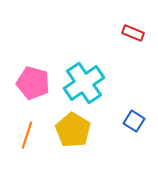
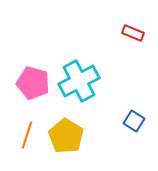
cyan cross: moved 5 px left, 2 px up; rotated 6 degrees clockwise
yellow pentagon: moved 7 px left, 6 px down
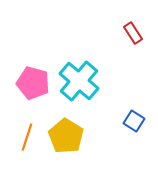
red rectangle: rotated 35 degrees clockwise
cyan cross: rotated 21 degrees counterclockwise
orange line: moved 2 px down
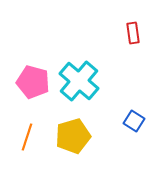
red rectangle: rotated 25 degrees clockwise
pink pentagon: moved 1 px up
yellow pentagon: moved 7 px right; rotated 24 degrees clockwise
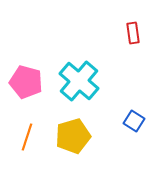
pink pentagon: moved 7 px left
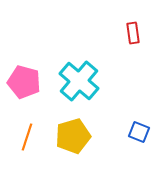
pink pentagon: moved 2 px left
blue square: moved 5 px right, 11 px down; rotated 10 degrees counterclockwise
